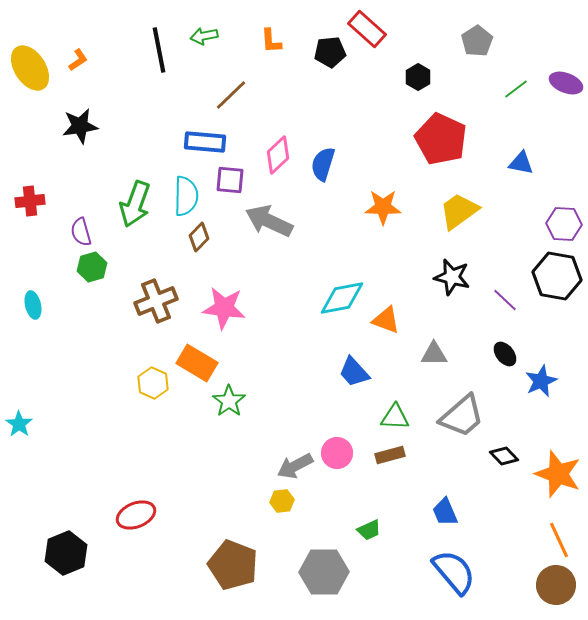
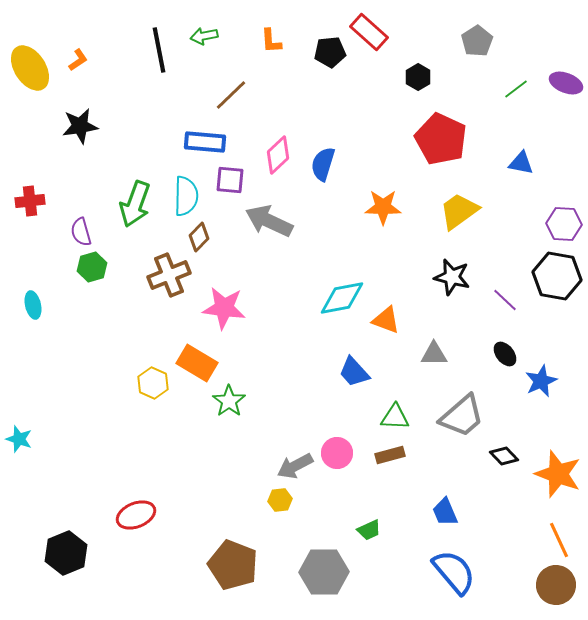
red rectangle at (367, 29): moved 2 px right, 3 px down
brown cross at (156, 301): moved 13 px right, 26 px up
cyan star at (19, 424): moved 15 px down; rotated 16 degrees counterclockwise
yellow hexagon at (282, 501): moved 2 px left, 1 px up
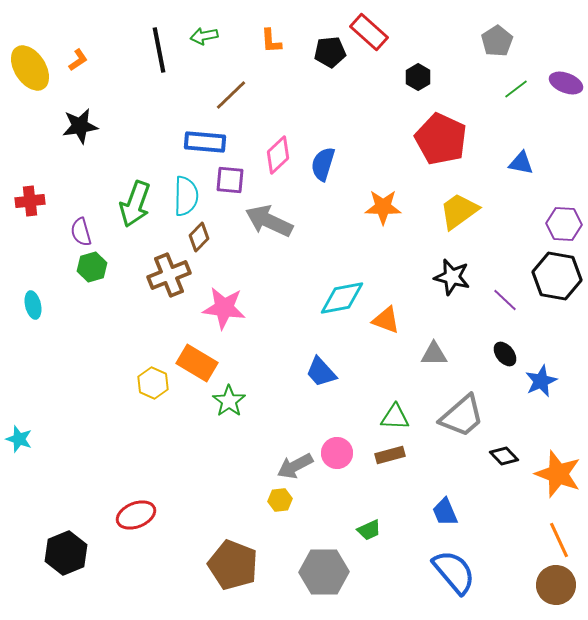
gray pentagon at (477, 41): moved 20 px right
blue trapezoid at (354, 372): moved 33 px left
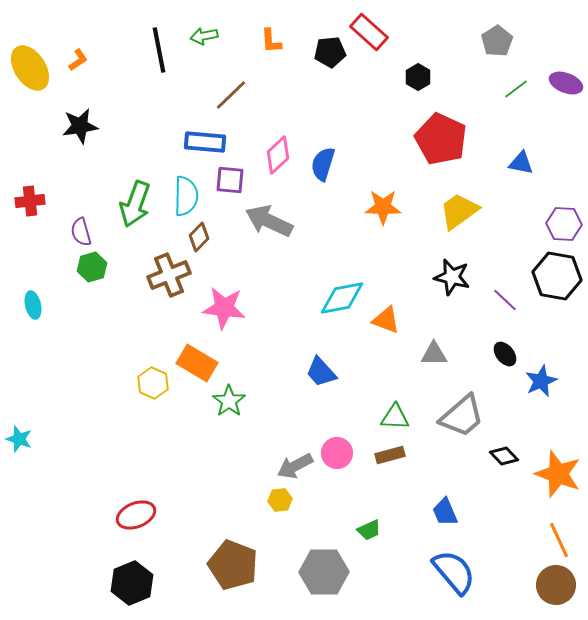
black hexagon at (66, 553): moved 66 px right, 30 px down
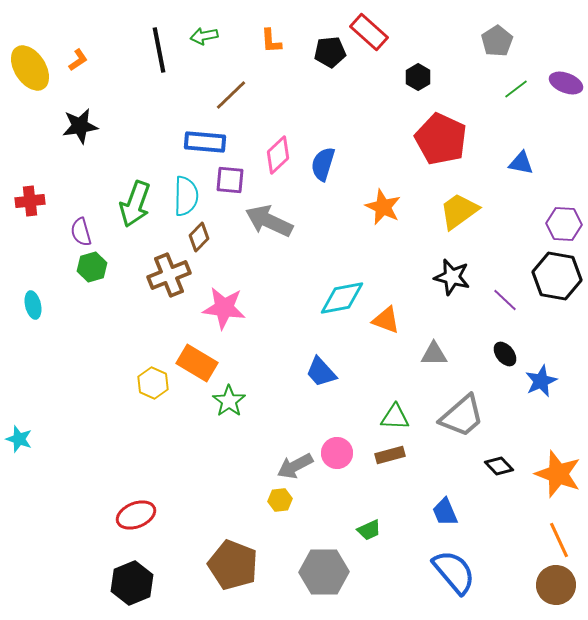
orange star at (383, 207): rotated 24 degrees clockwise
black diamond at (504, 456): moved 5 px left, 10 px down
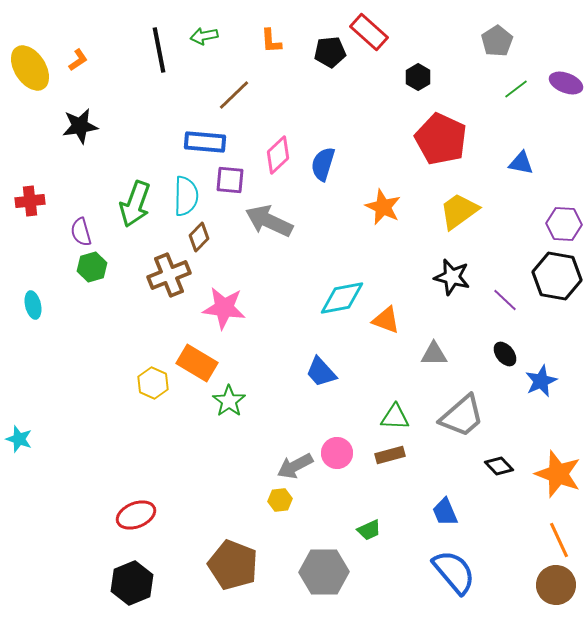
brown line at (231, 95): moved 3 px right
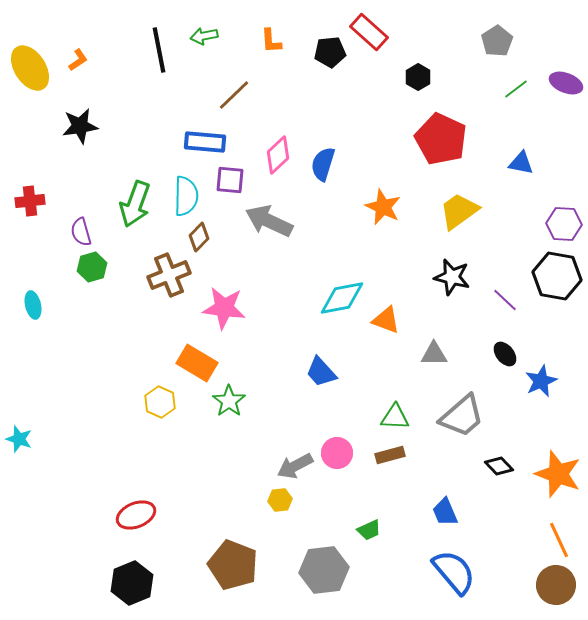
yellow hexagon at (153, 383): moved 7 px right, 19 px down
gray hexagon at (324, 572): moved 2 px up; rotated 6 degrees counterclockwise
